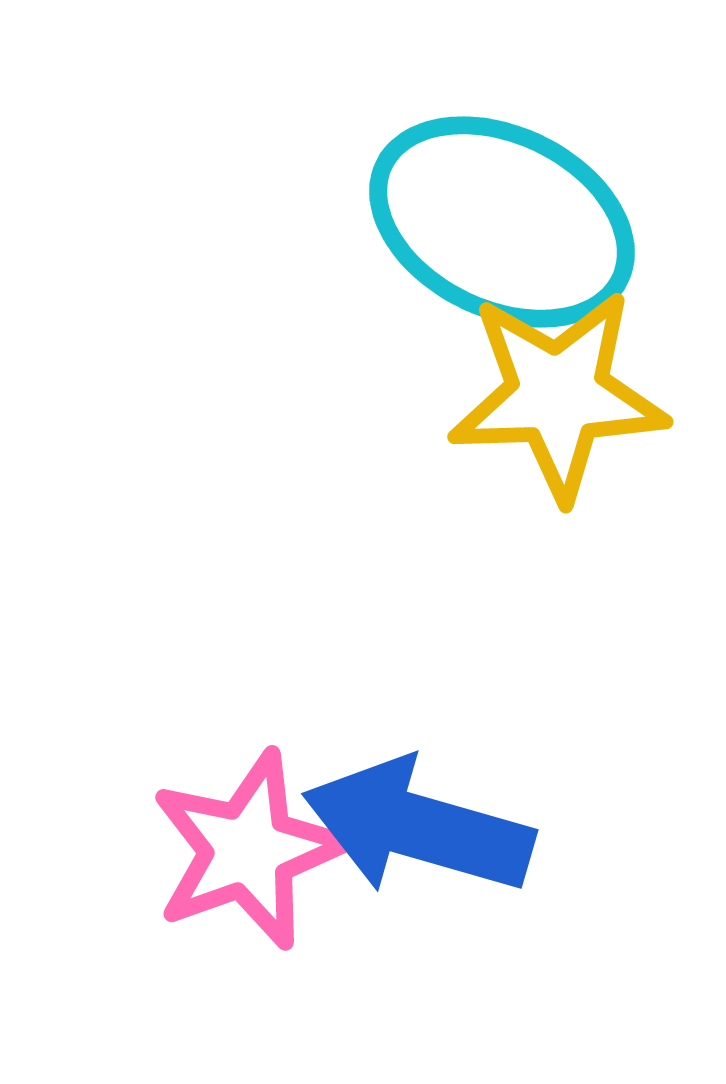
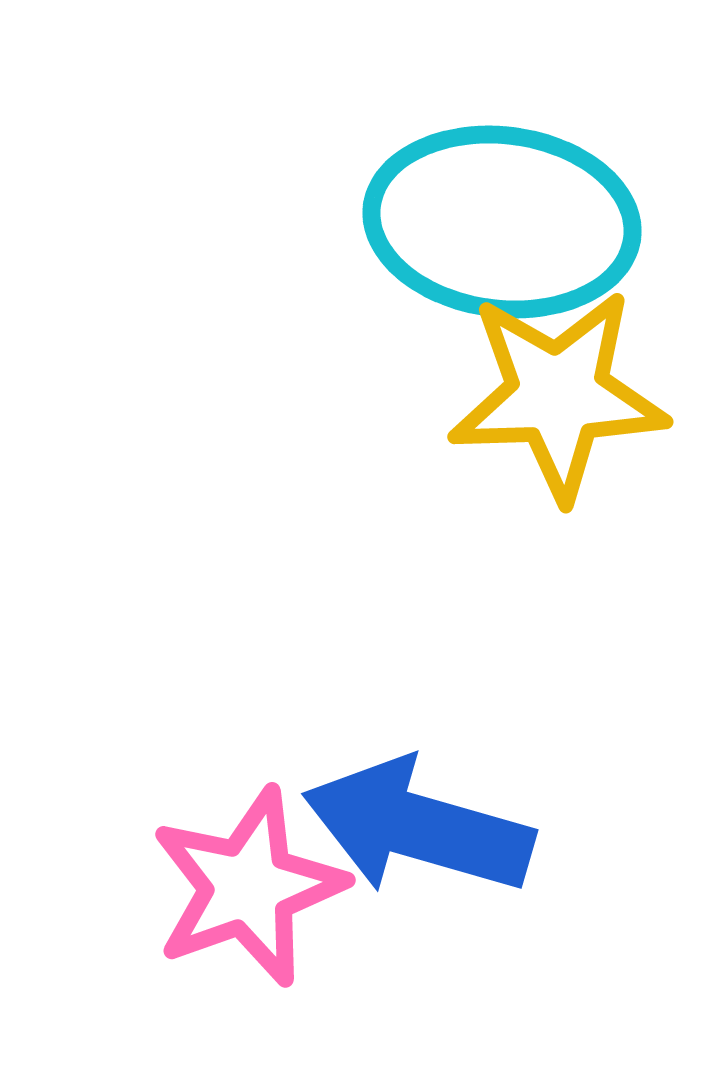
cyan ellipse: rotated 19 degrees counterclockwise
pink star: moved 37 px down
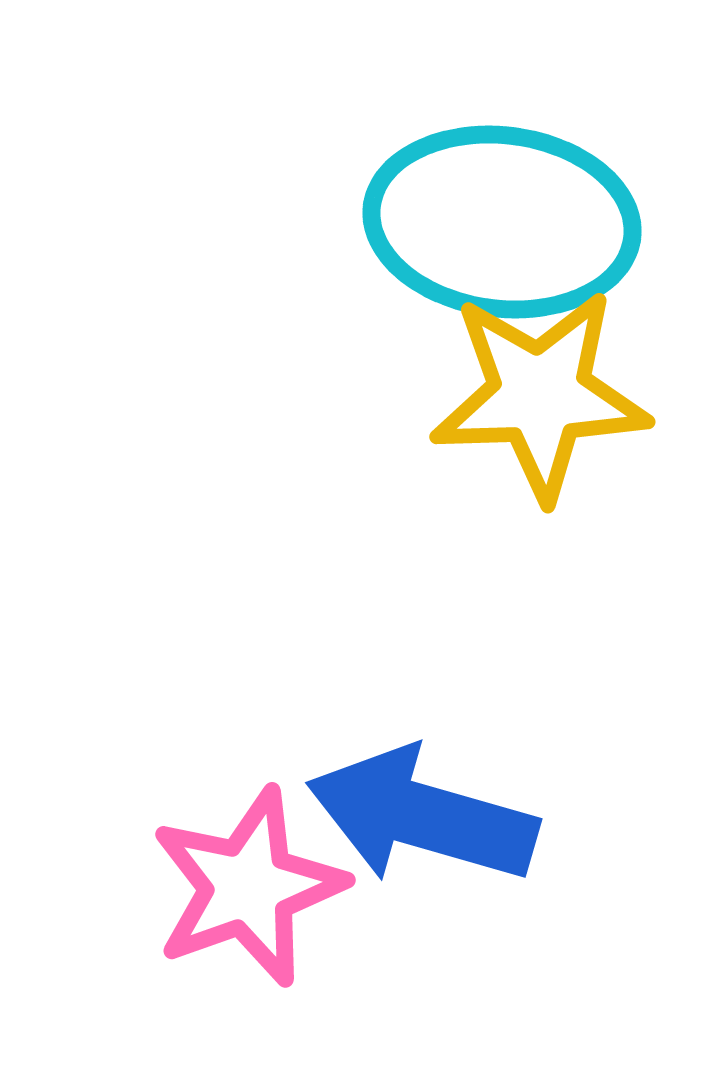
yellow star: moved 18 px left
blue arrow: moved 4 px right, 11 px up
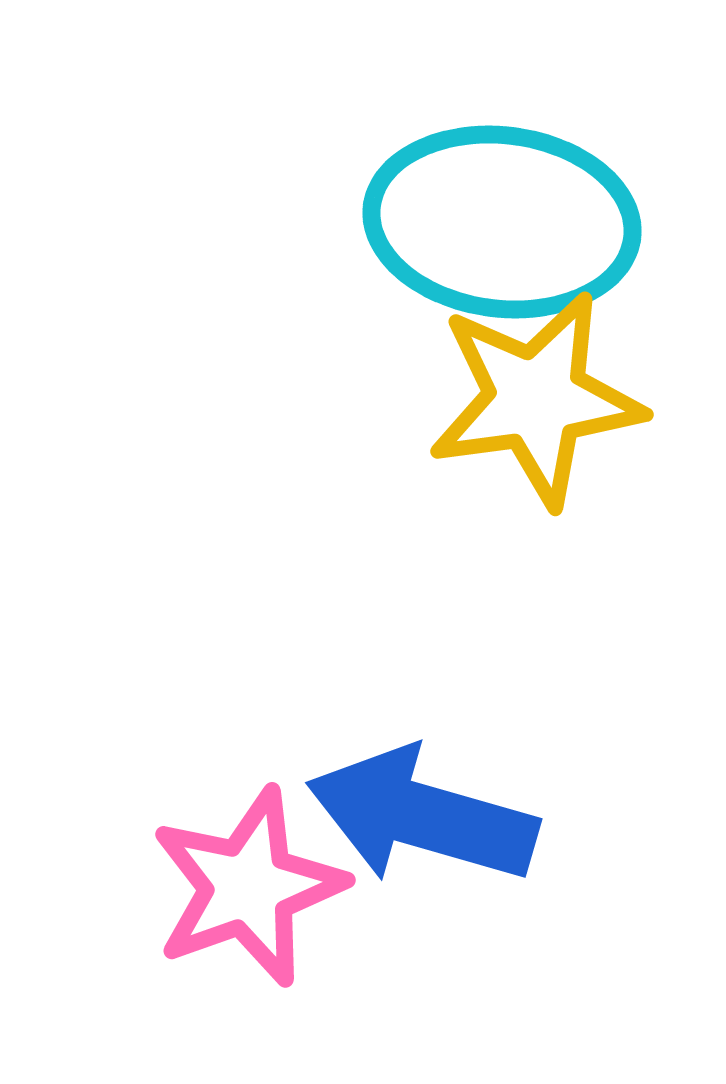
yellow star: moved 4 px left, 4 px down; rotated 6 degrees counterclockwise
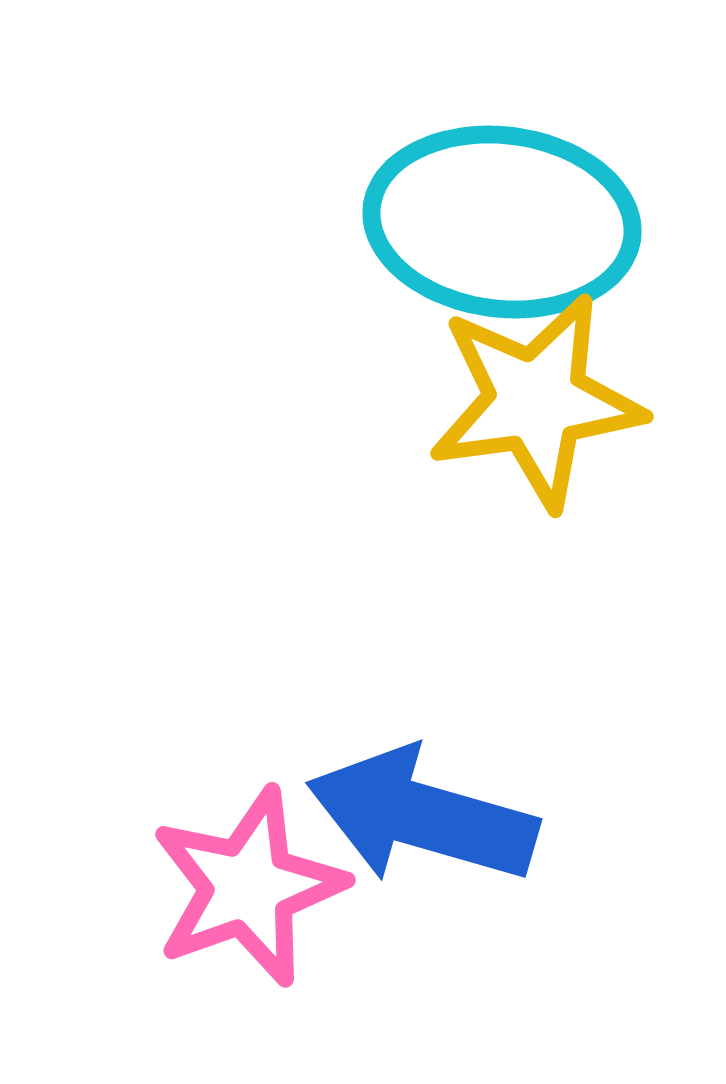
yellow star: moved 2 px down
